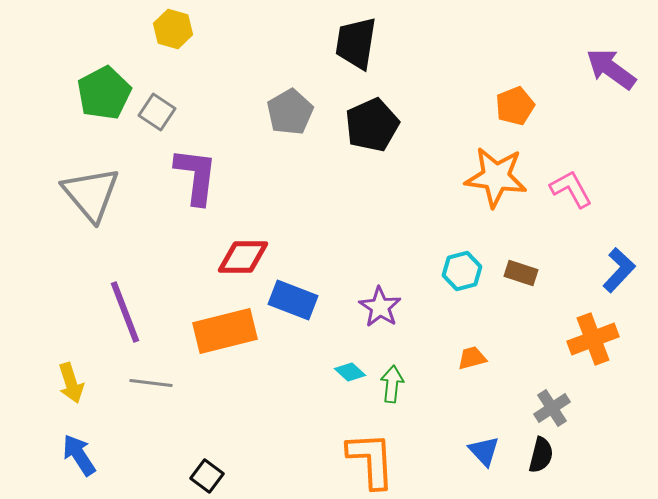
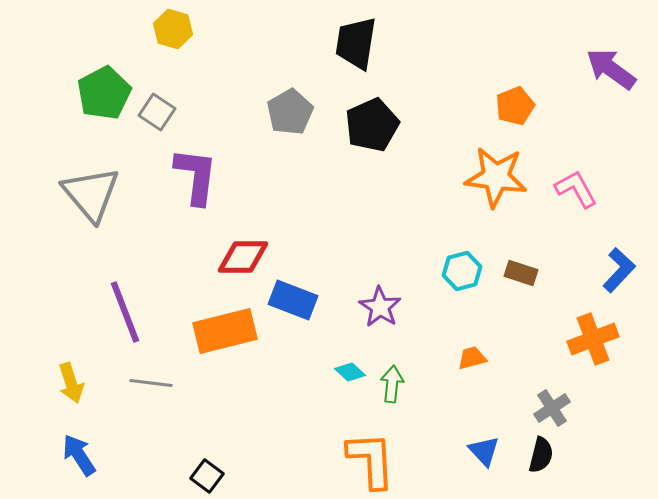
pink L-shape: moved 5 px right
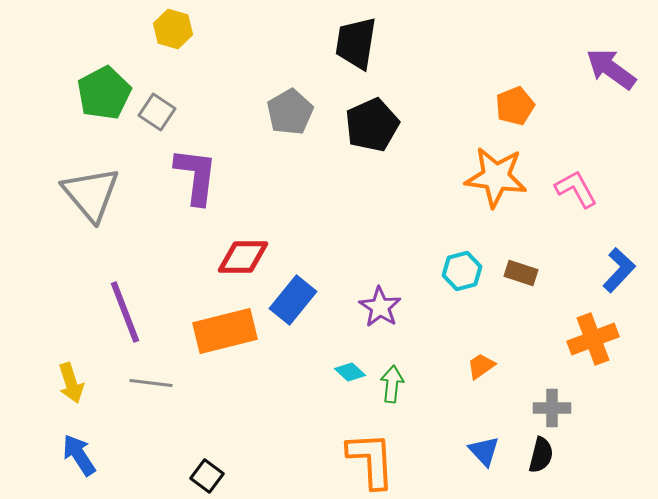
blue rectangle: rotated 72 degrees counterclockwise
orange trapezoid: moved 9 px right, 8 px down; rotated 20 degrees counterclockwise
gray cross: rotated 33 degrees clockwise
